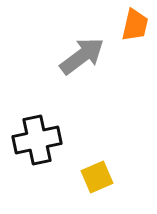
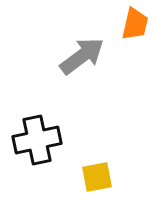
orange trapezoid: moved 1 px up
yellow square: rotated 12 degrees clockwise
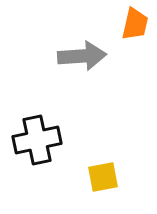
gray arrow: rotated 33 degrees clockwise
yellow square: moved 6 px right
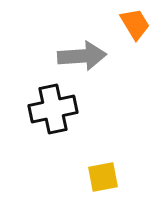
orange trapezoid: rotated 44 degrees counterclockwise
black cross: moved 16 px right, 31 px up
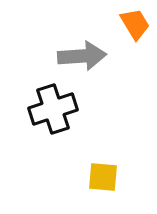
black cross: rotated 6 degrees counterclockwise
yellow square: rotated 16 degrees clockwise
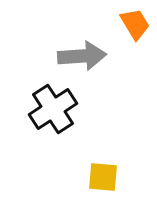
black cross: rotated 15 degrees counterclockwise
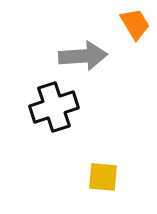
gray arrow: moved 1 px right
black cross: moved 1 px right, 2 px up; rotated 15 degrees clockwise
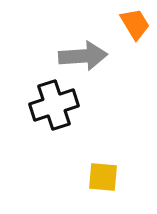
black cross: moved 2 px up
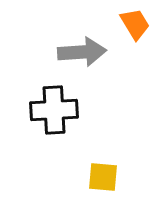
gray arrow: moved 1 px left, 4 px up
black cross: moved 5 px down; rotated 15 degrees clockwise
